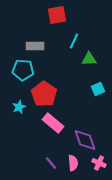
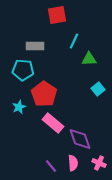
cyan square: rotated 16 degrees counterclockwise
purple diamond: moved 5 px left, 1 px up
purple line: moved 3 px down
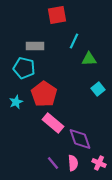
cyan pentagon: moved 1 px right, 2 px up; rotated 10 degrees clockwise
cyan star: moved 3 px left, 5 px up
purple line: moved 2 px right, 3 px up
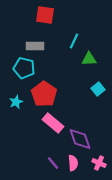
red square: moved 12 px left; rotated 18 degrees clockwise
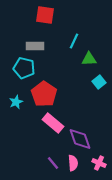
cyan square: moved 1 px right, 7 px up
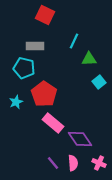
red square: rotated 18 degrees clockwise
purple diamond: rotated 15 degrees counterclockwise
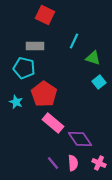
green triangle: moved 4 px right, 1 px up; rotated 21 degrees clockwise
cyan star: rotated 24 degrees counterclockwise
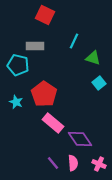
cyan pentagon: moved 6 px left, 3 px up
cyan square: moved 1 px down
pink cross: moved 1 px down
